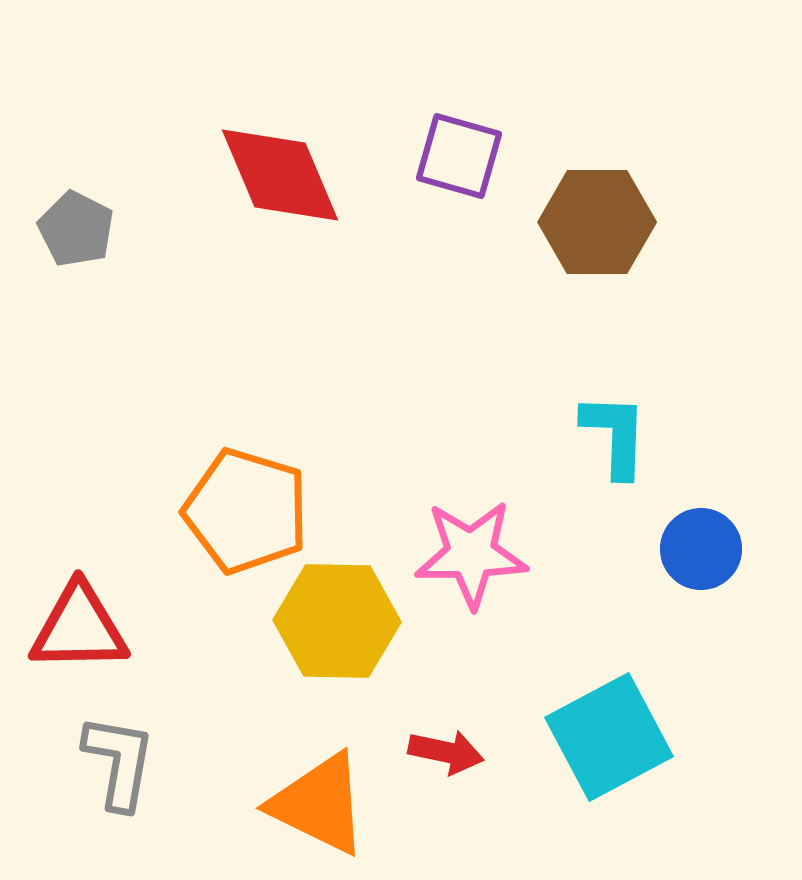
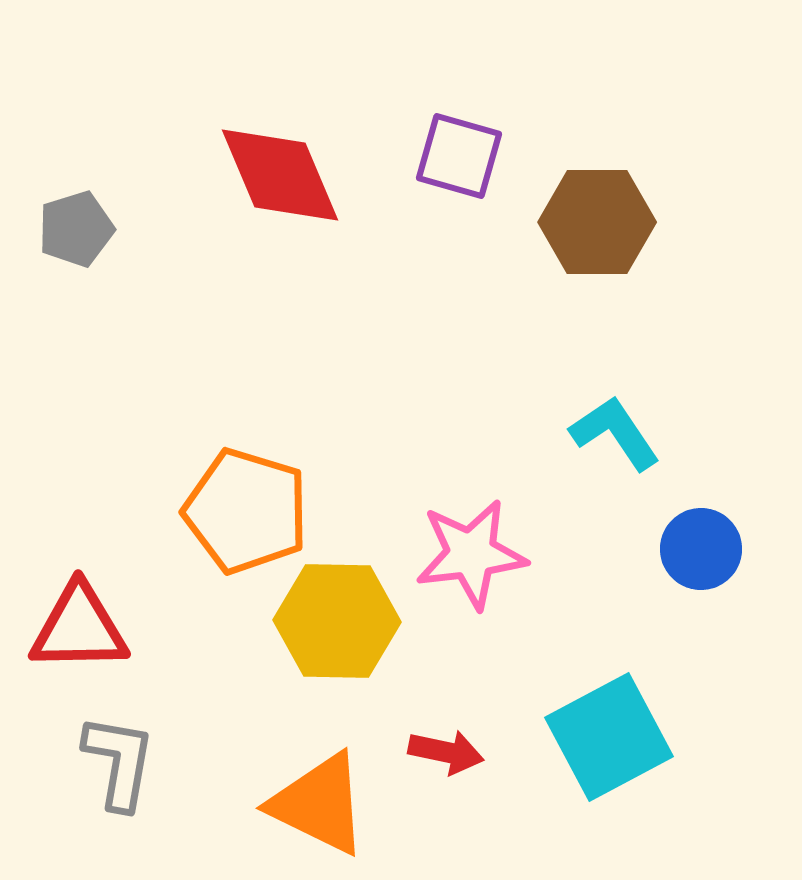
gray pentagon: rotated 28 degrees clockwise
cyan L-shape: moved 2 px up; rotated 36 degrees counterclockwise
pink star: rotated 6 degrees counterclockwise
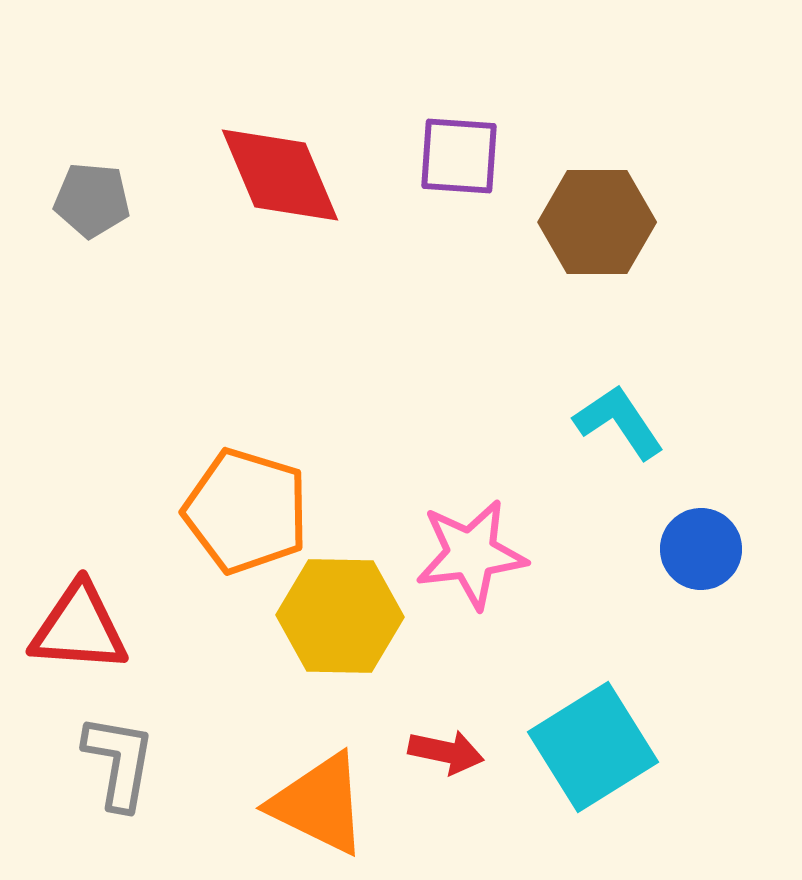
purple square: rotated 12 degrees counterclockwise
gray pentagon: moved 16 px right, 29 px up; rotated 22 degrees clockwise
cyan L-shape: moved 4 px right, 11 px up
yellow hexagon: moved 3 px right, 5 px up
red triangle: rotated 5 degrees clockwise
cyan square: moved 16 px left, 10 px down; rotated 4 degrees counterclockwise
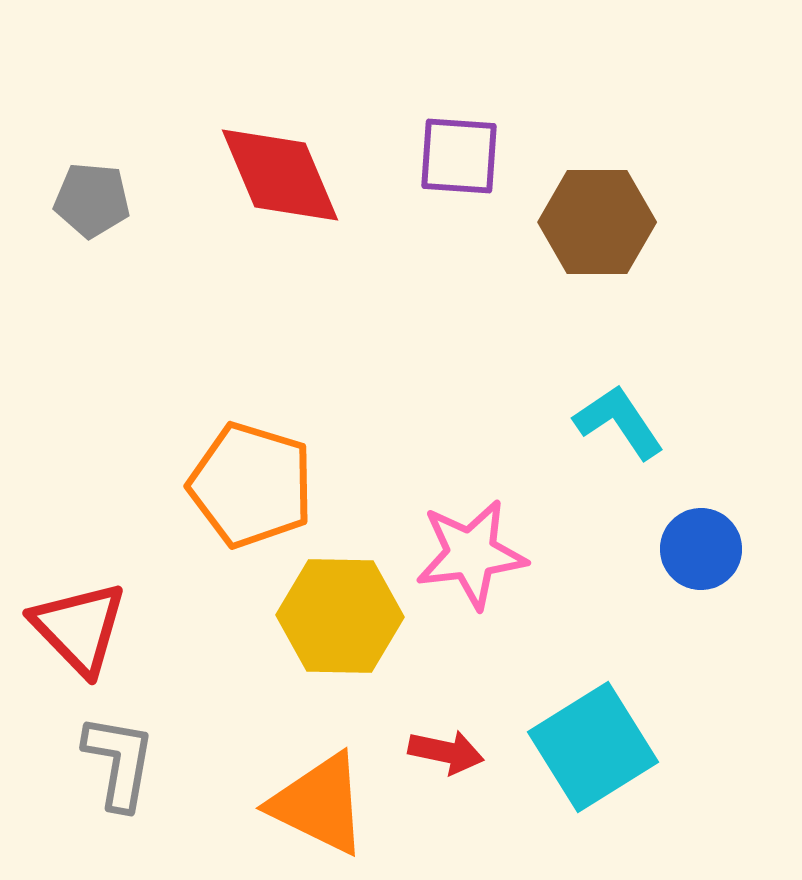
orange pentagon: moved 5 px right, 26 px up
red triangle: rotated 42 degrees clockwise
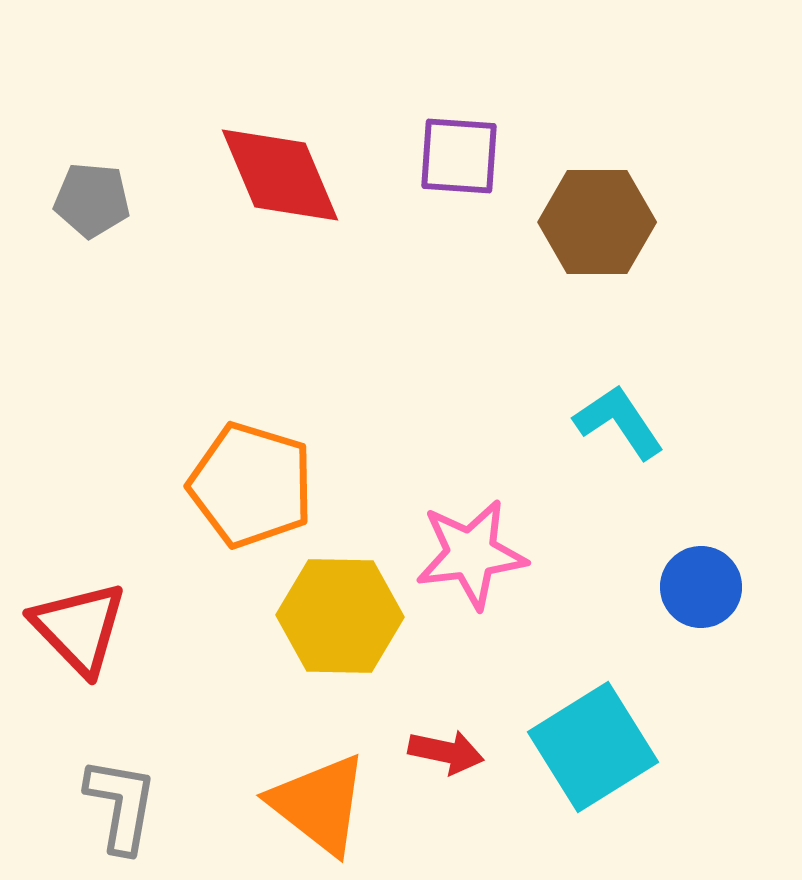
blue circle: moved 38 px down
gray L-shape: moved 2 px right, 43 px down
orange triangle: rotated 12 degrees clockwise
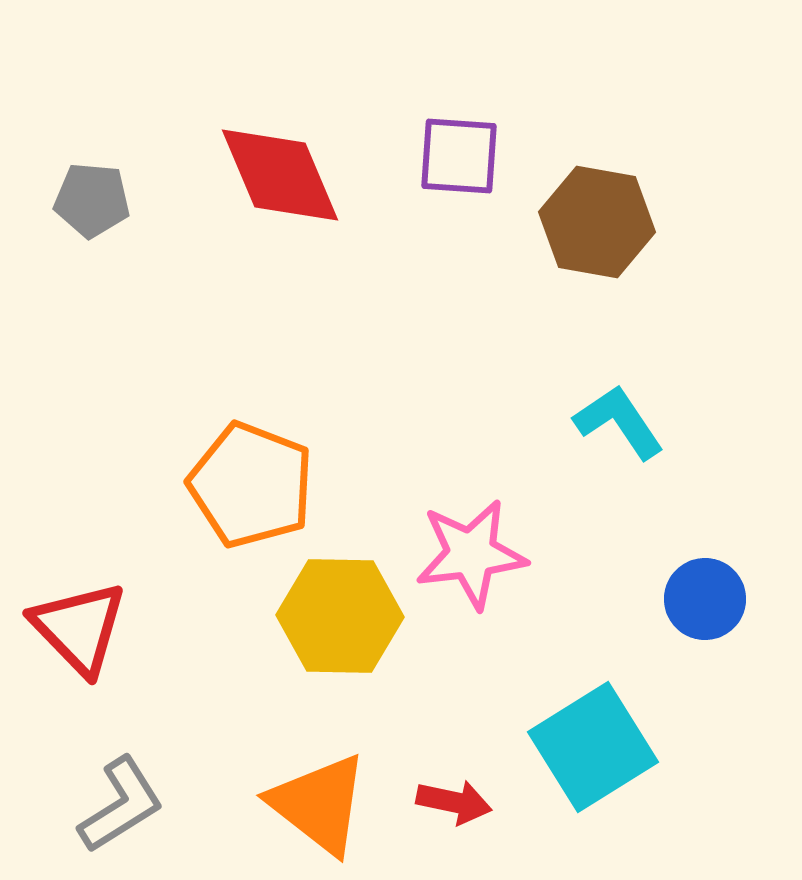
brown hexagon: rotated 10 degrees clockwise
orange pentagon: rotated 4 degrees clockwise
blue circle: moved 4 px right, 12 px down
red arrow: moved 8 px right, 50 px down
gray L-shape: rotated 48 degrees clockwise
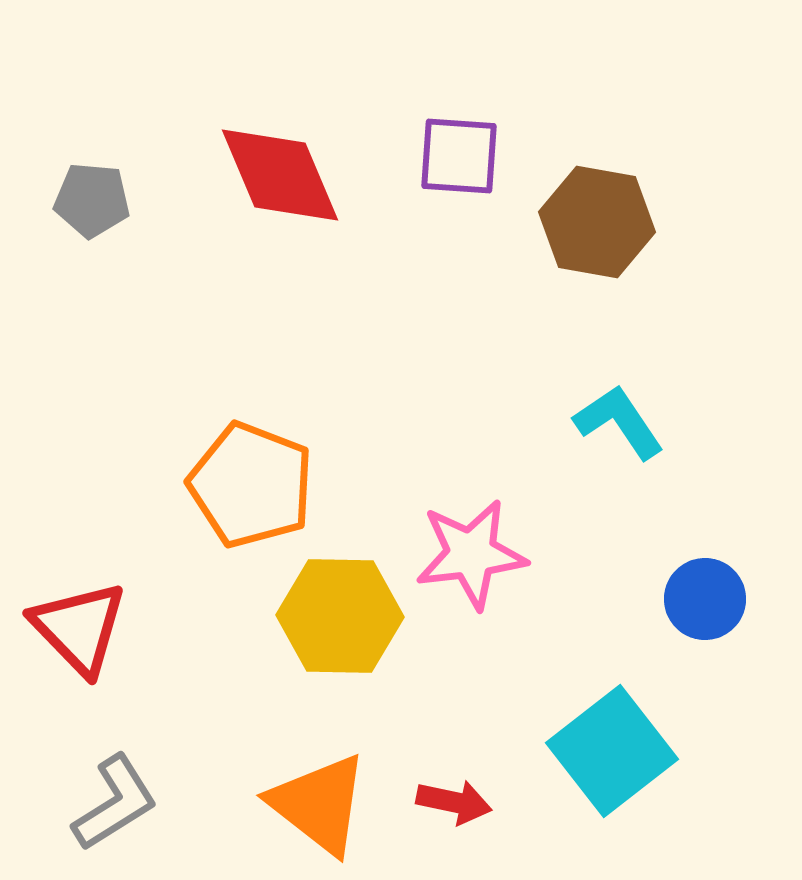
cyan square: moved 19 px right, 4 px down; rotated 6 degrees counterclockwise
gray L-shape: moved 6 px left, 2 px up
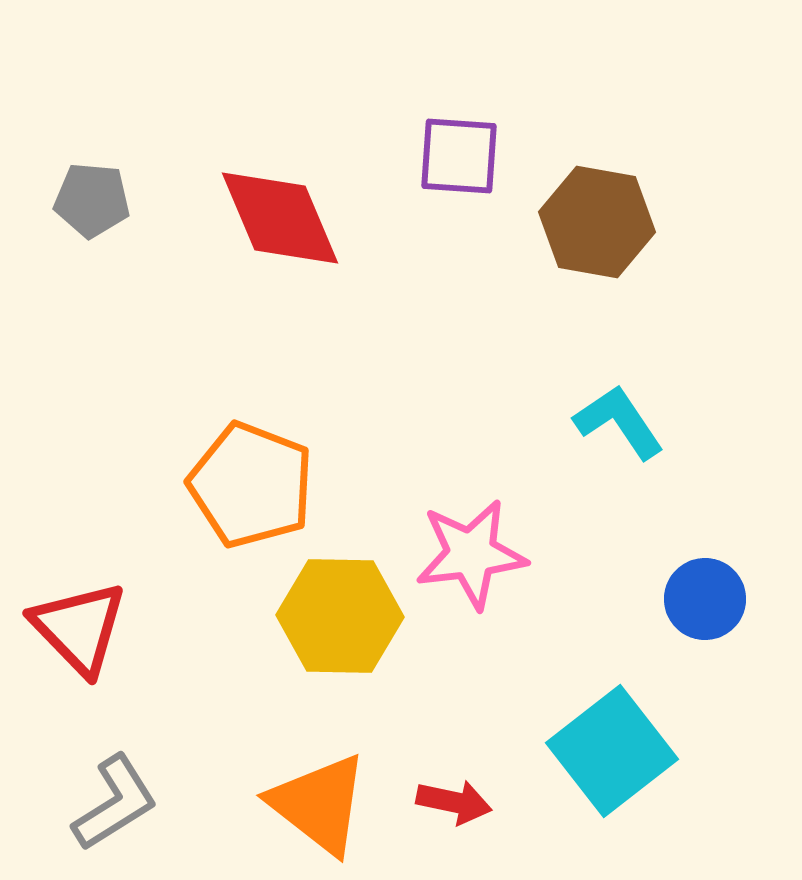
red diamond: moved 43 px down
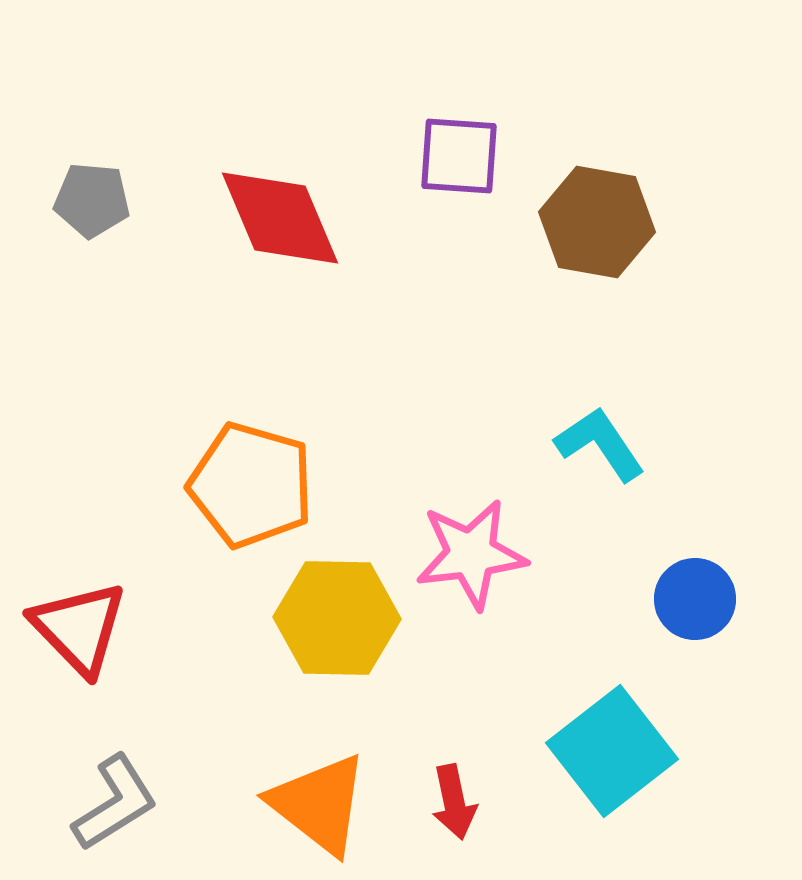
cyan L-shape: moved 19 px left, 22 px down
orange pentagon: rotated 5 degrees counterclockwise
blue circle: moved 10 px left
yellow hexagon: moved 3 px left, 2 px down
red arrow: rotated 66 degrees clockwise
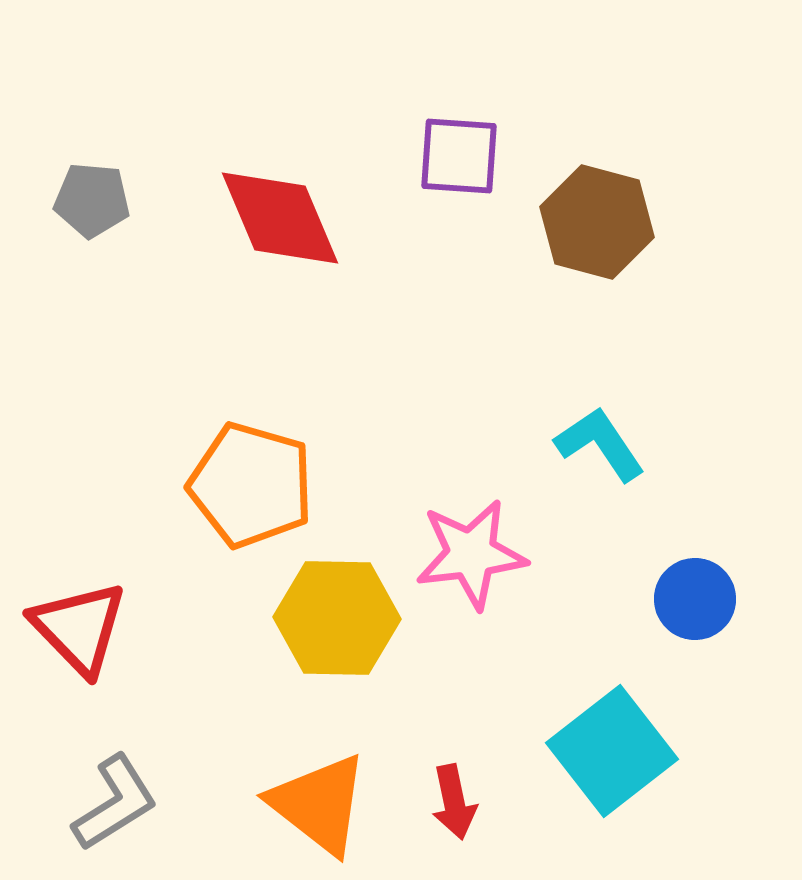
brown hexagon: rotated 5 degrees clockwise
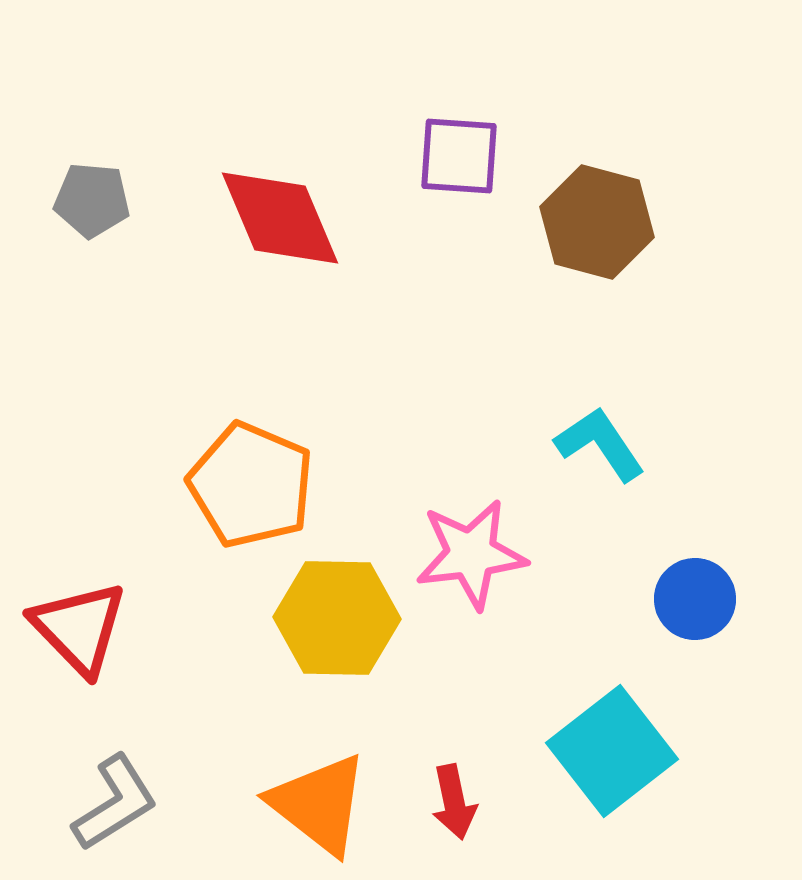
orange pentagon: rotated 7 degrees clockwise
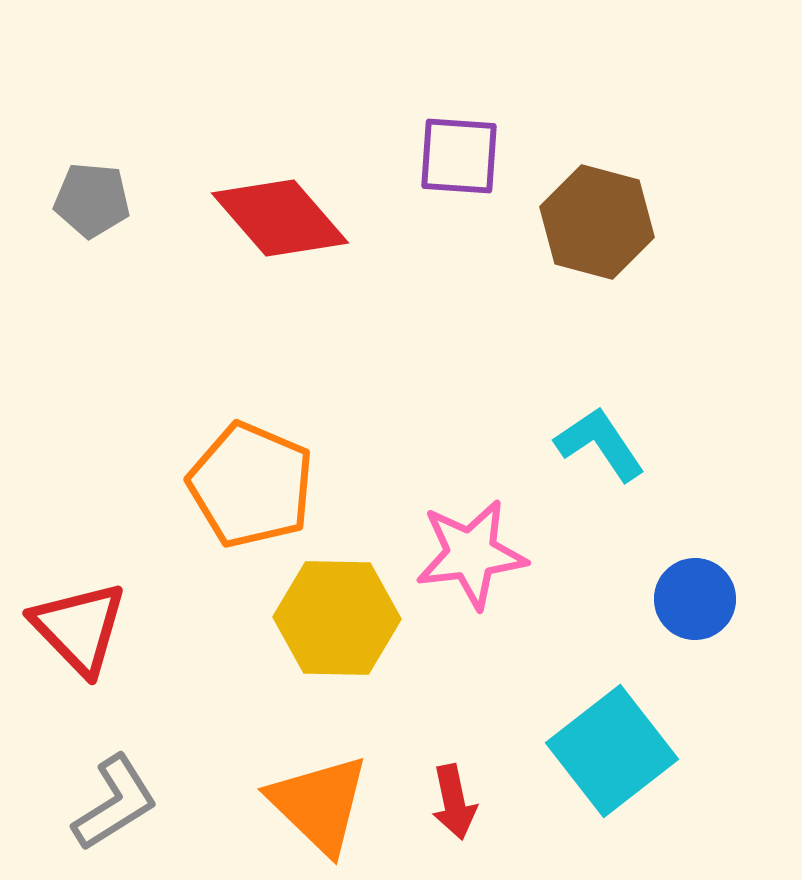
red diamond: rotated 18 degrees counterclockwise
orange triangle: rotated 6 degrees clockwise
